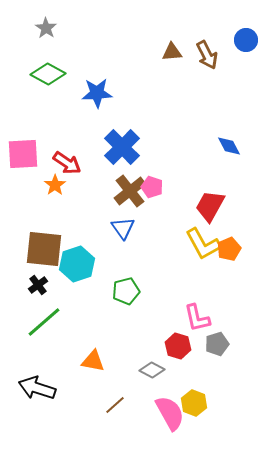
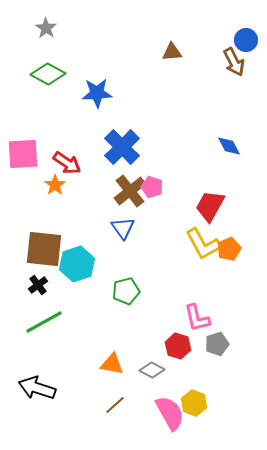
brown arrow: moved 27 px right, 7 px down
green line: rotated 12 degrees clockwise
orange triangle: moved 19 px right, 3 px down
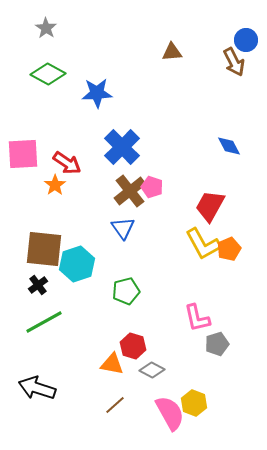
red hexagon: moved 45 px left
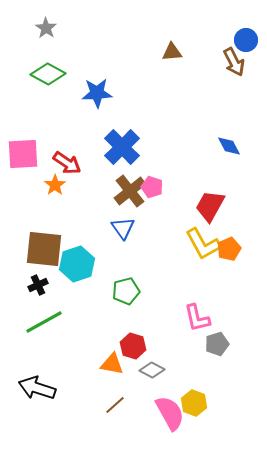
black cross: rotated 12 degrees clockwise
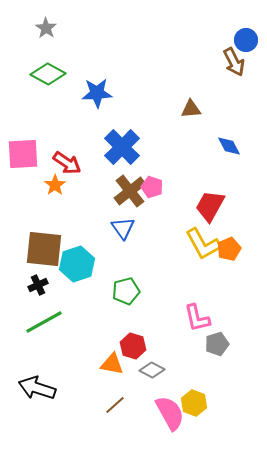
brown triangle: moved 19 px right, 57 px down
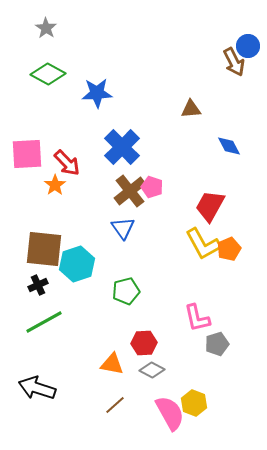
blue circle: moved 2 px right, 6 px down
pink square: moved 4 px right
red arrow: rotated 12 degrees clockwise
red hexagon: moved 11 px right, 3 px up; rotated 20 degrees counterclockwise
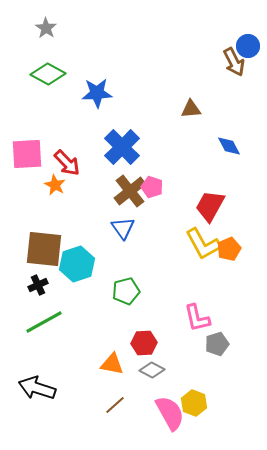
orange star: rotated 10 degrees counterclockwise
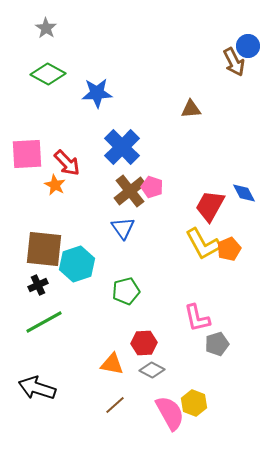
blue diamond: moved 15 px right, 47 px down
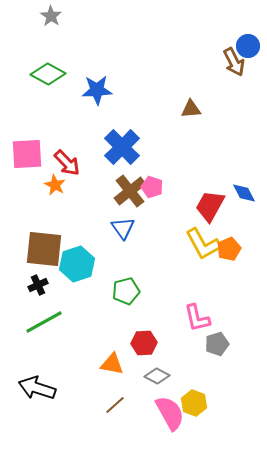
gray star: moved 5 px right, 12 px up
blue star: moved 3 px up
gray diamond: moved 5 px right, 6 px down
